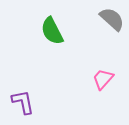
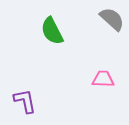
pink trapezoid: rotated 50 degrees clockwise
purple L-shape: moved 2 px right, 1 px up
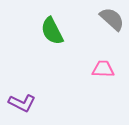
pink trapezoid: moved 10 px up
purple L-shape: moved 3 px left, 2 px down; rotated 128 degrees clockwise
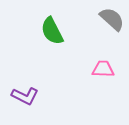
purple L-shape: moved 3 px right, 7 px up
